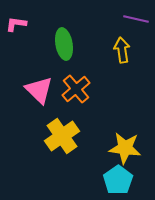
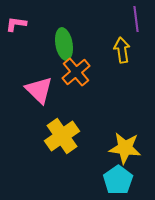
purple line: rotated 70 degrees clockwise
orange cross: moved 17 px up
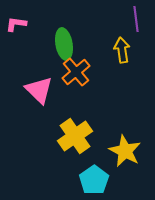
yellow cross: moved 13 px right
yellow star: moved 3 px down; rotated 20 degrees clockwise
cyan pentagon: moved 24 px left
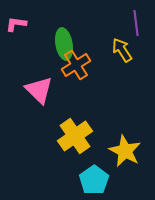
purple line: moved 4 px down
yellow arrow: rotated 25 degrees counterclockwise
orange cross: moved 7 px up; rotated 8 degrees clockwise
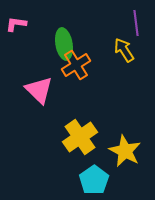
yellow arrow: moved 2 px right
yellow cross: moved 5 px right, 1 px down
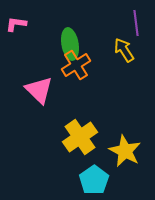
green ellipse: moved 6 px right
